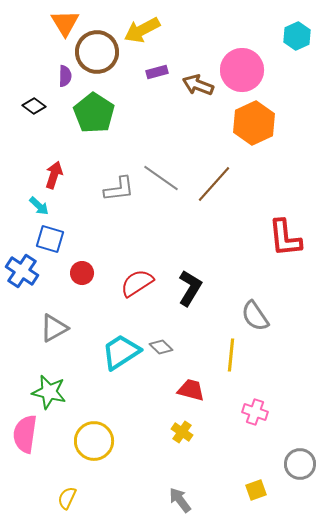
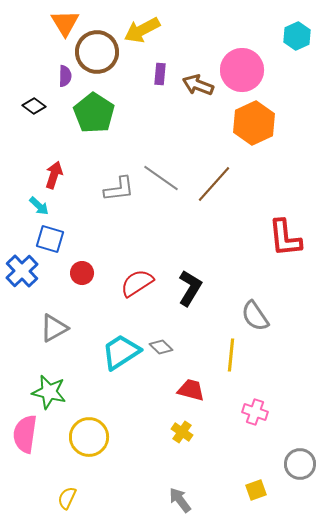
purple rectangle: moved 3 px right, 2 px down; rotated 70 degrees counterclockwise
blue cross: rotated 12 degrees clockwise
yellow circle: moved 5 px left, 4 px up
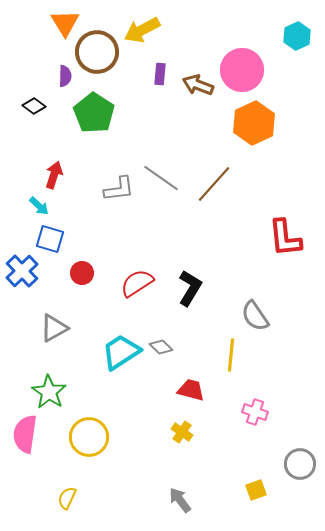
green star: rotated 20 degrees clockwise
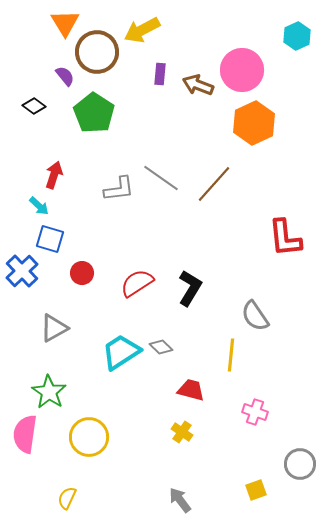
purple semicircle: rotated 40 degrees counterclockwise
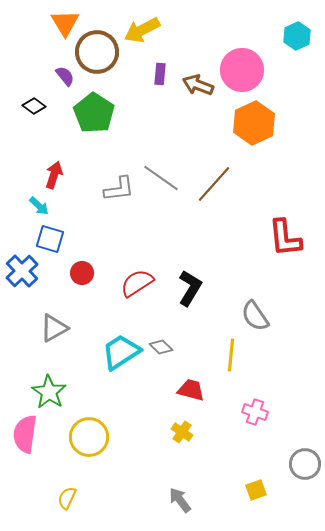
gray circle: moved 5 px right
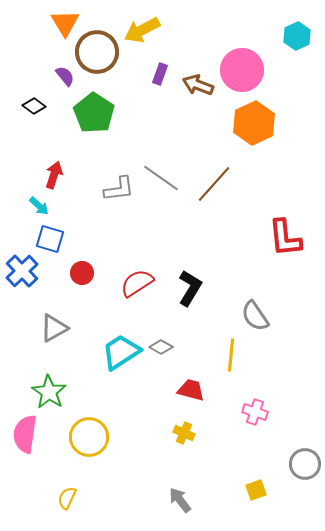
purple rectangle: rotated 15 degrees clockwise
gray diamond: rotated 15 degrees counterclockwise
yellow cross: moved 2 px right, 1 px down; rotated 10 degrees counterclockwise
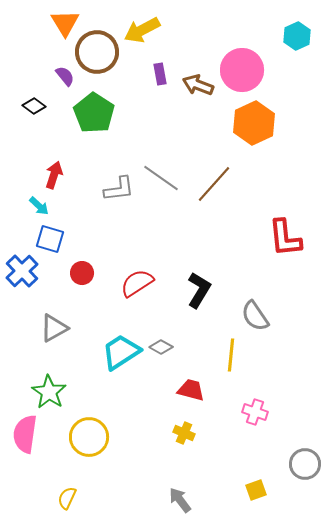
purple rectangle: rotated 30 degrees counterclockwise
black L-shape: moved 9 px right, 2 px down
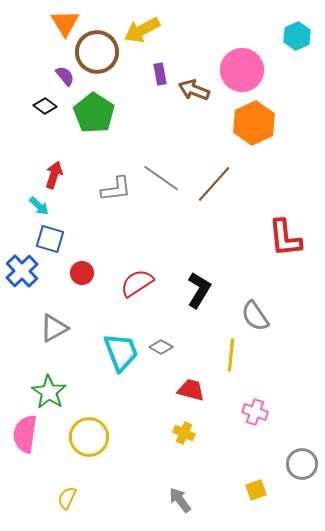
brown arrow: moved 4 px left, 5 px down
black diamond: moved 11 px right
gray L-shape: moved 3 px left
cyan trapezoid: rotated 102 degrees clockwise
gray circle: moved 3 px left
